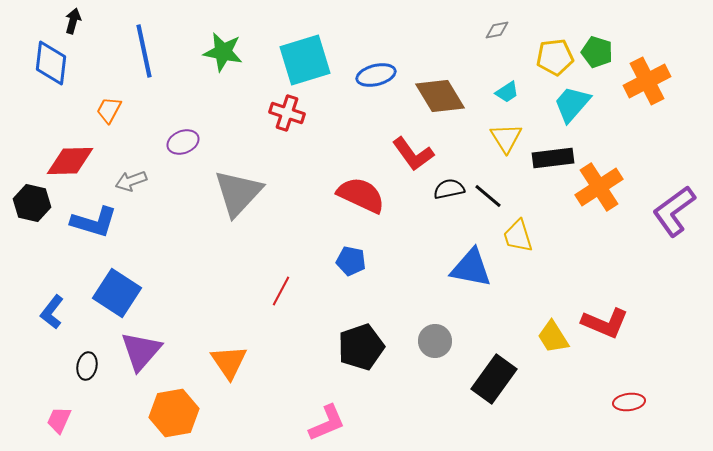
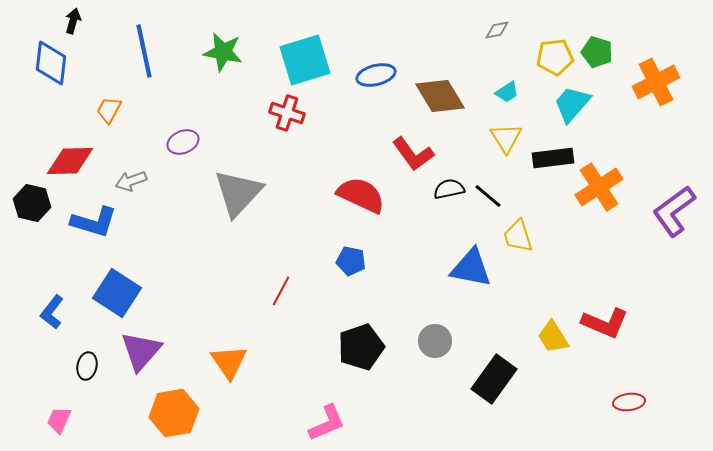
orange cross at (647, 81): moved 9 px right, 1 px down
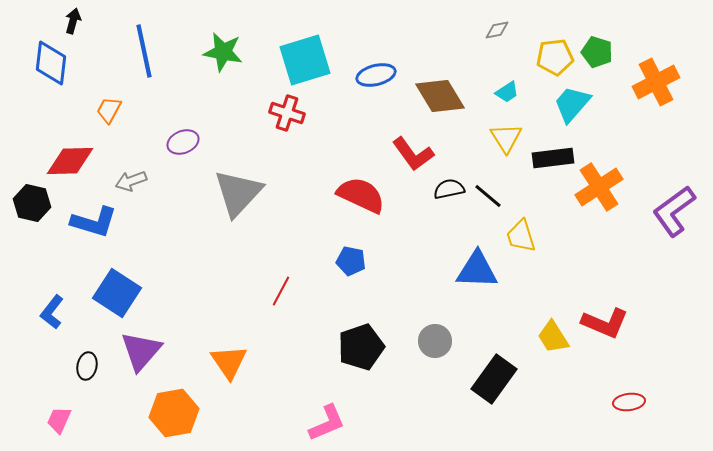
yellow trapezoid at (518, 236): moved 3 px right
blue triangle at (471, 268): moved 6 px right, 2 px down; rotated 9 degrees counterclockwise
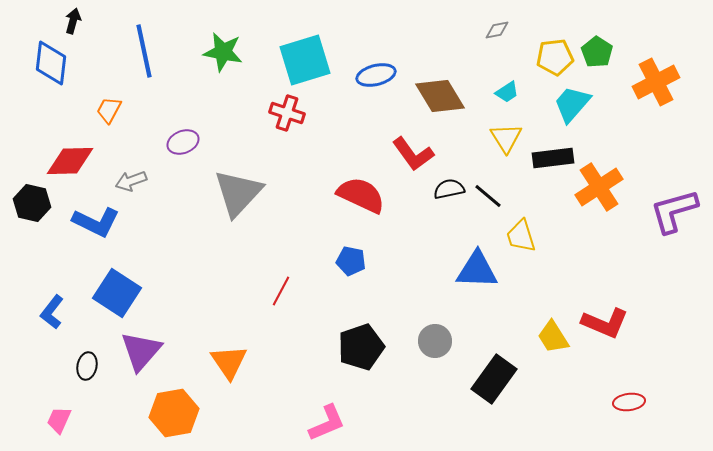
green pentagon at (597, 52): rotated 16 degrees clockwise
purple L-shape at (674, 211): rotated 20 degrees clockwise
blue L-shape at (94, 222): moved 2 px right; rotated 9 degrees clockwise
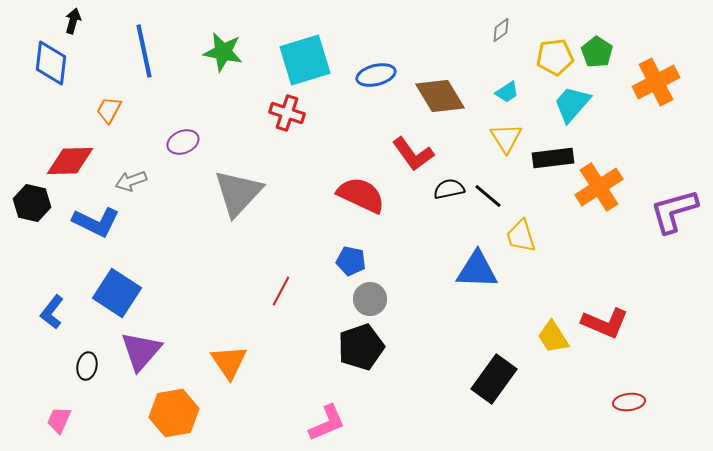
gray diamond at (497, 30): moved 4 px right; rotated 25 degrees counterclockwise
gray circle at (435, 341): moved 65 px left, 42 px up
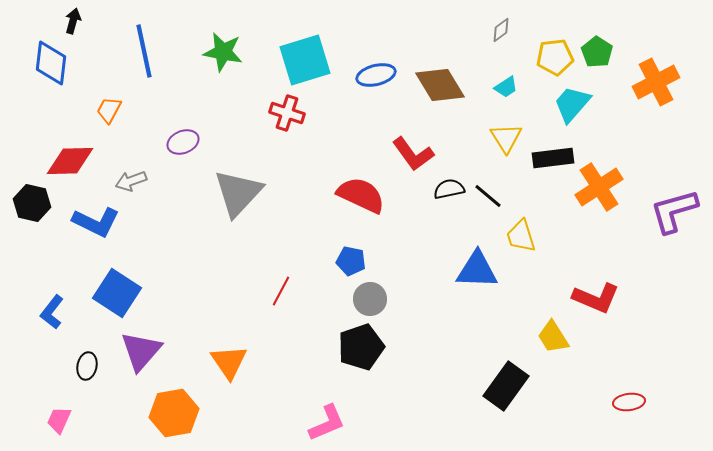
cyan trapezoid at (507, 92): moved 1 px left, 5 px up
brown diamond at (440, 96): moved 11 px up
red L-shape at (605, 323): moved 9 px left, 25 px up
black rectangle at (494, 379): moved 12 px right, 7 px down
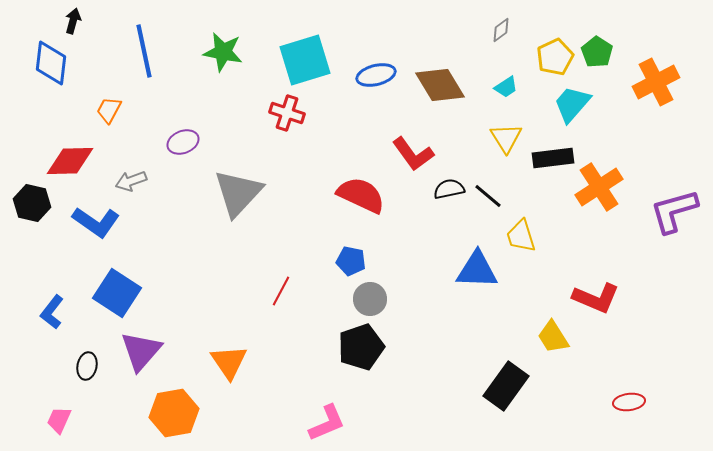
yellow pentagon at (555, 57): rotated 18 degrees counterclockwise
blue L-shape at (96, 222): rotated 9 degrees clockwise
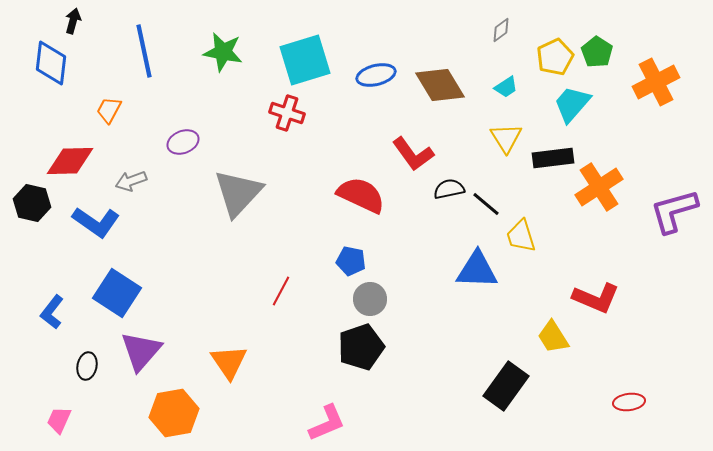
black line at (488, 196): moved 2 px left, 8 px down
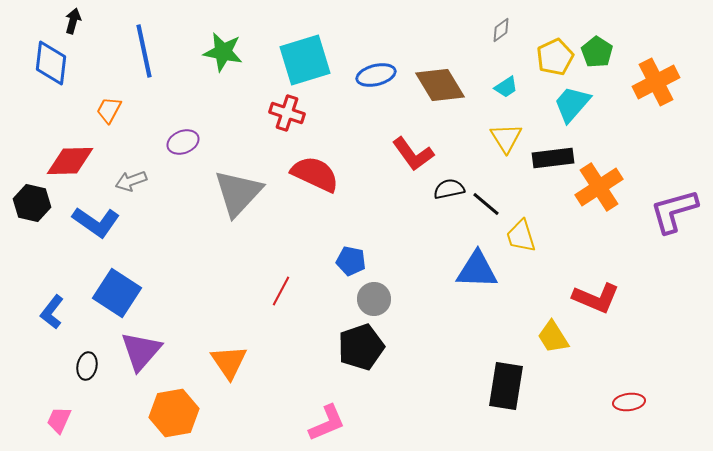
red semicircle at (361, 195): moved 46 px left, 21 px up
gray circle at (370, 299): moved 4 px right
black rectangle at (506, 386): rotated 27 degrees counterclockwise
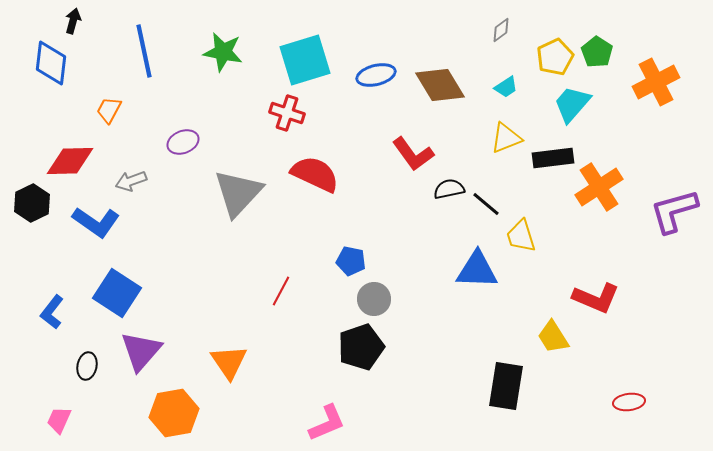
yellow triangle at (506, 138): rotated 40 degrees clockwise
black hexagon at (32, 203): rotated 21 degrees clockwise
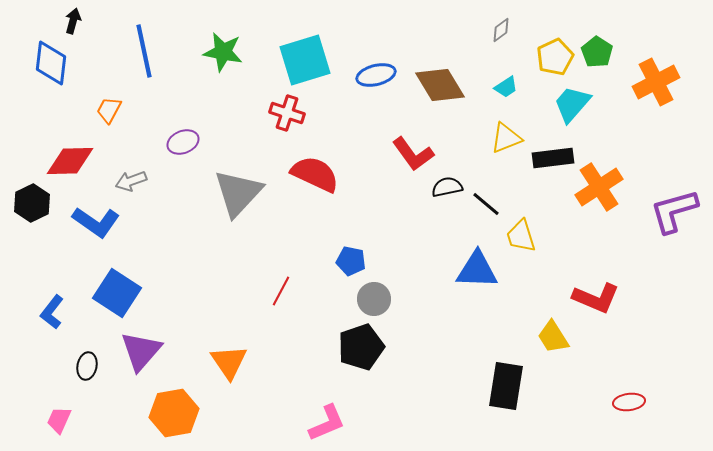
black semicircle at (449, 189): moved 2 px left, 2 px up
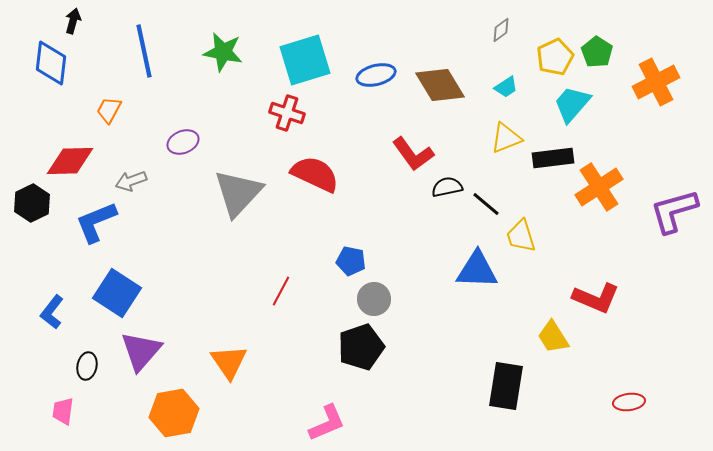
blue L-shape at (96, 222): rotated 123 degrees clockwise
pink trapezoid at (59, 420): moved 4 px right, 9 px up; rotated 16 degrees counterclockwise
